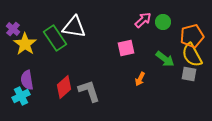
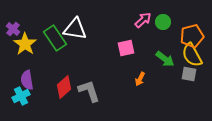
white triangle: moved 1 px right, 2 px down
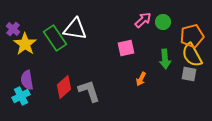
green arrow: rotated 48 degrees clockwise
orange arrow: moved 1 px right
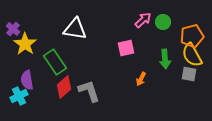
green rectangle: moved 24 px down
cyan cross: moved 2 px left
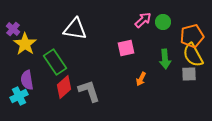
yellow semicircle: moved 1 px right
gray square: rotated 14 degrees counterclockwise
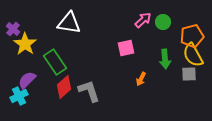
white triangle: moved 6 px left, 6 px up
purple semicircle: rotated 54 degrees clockwise
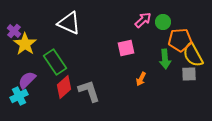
white triangle: rotated 15 degrees clockwise
purple cross: moved 1 px right, 2 px down
orange pentagon: moved 12 px left, 4 px down; rotated 10 degrees clockwise
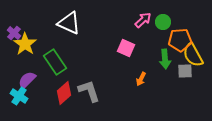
purple cross: moved 2 px down
pink square: rotated 36 degrees clockwise
gray square: moved 4 px left, 3 px up
red diamond: moved 6 px down
cyan cross: rotated 30 degrees counterclockwise
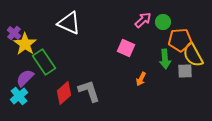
green rectangle: moved 11 px left
purple semicircle: moved 2 px left, 2 px up
cyan cross: rotated 18 degrees clockwise
